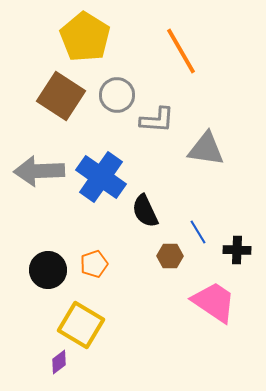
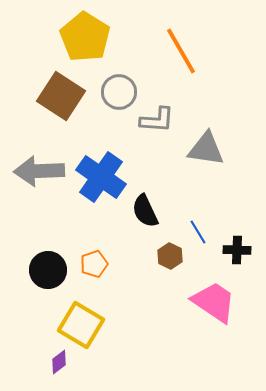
gray circle: moved 2 px right, 3 px up
brown hexagon: rotated 25 degrees clockwise
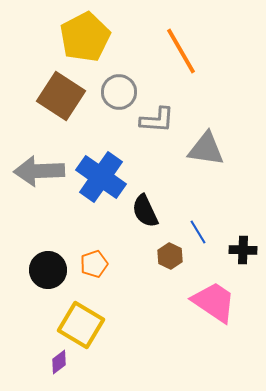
yellow pentagon: rotated 12 degrees clockwise
black cross: moved 6 px right
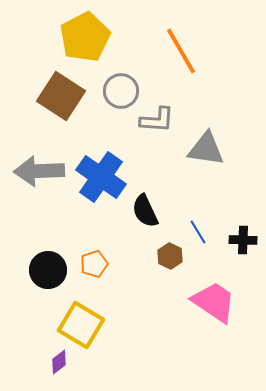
gray circle: moved 2 px right, 1 px up
black cross: moved 10 px up
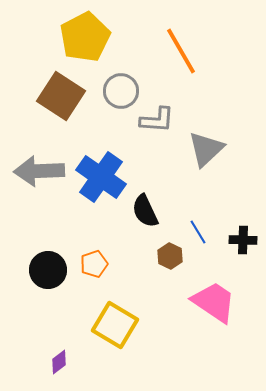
gray triangle: rotated 51 degrees counterclockwise
yellow square: moved 34 px right
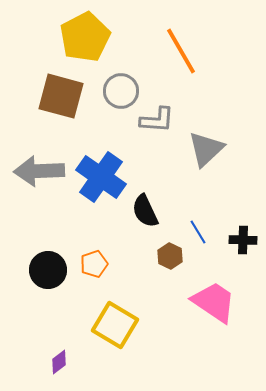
brown square: rotated 18 degrees counterclockwise
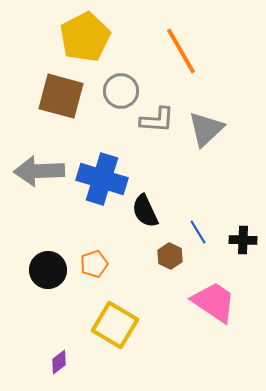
gray triangle: moved 20 px up
blue cross: moved 1 px right, 2 px down; rotated 18 degrees counterclockwise
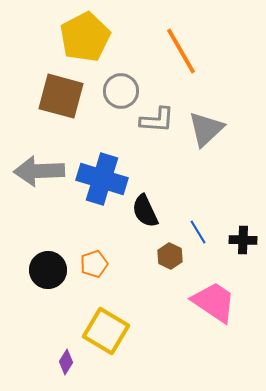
yellow square: moved 9 px left, 6 px down
purple diamond: moved 7 px right; rotated 20 degrees counterclockwise
